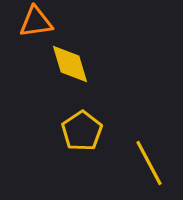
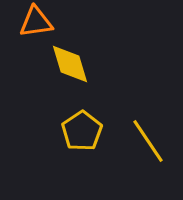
yellow line: moved 1 px left, 22 px up; rotated 6 degrees counterclockwise
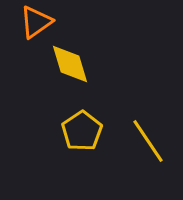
orange triangle: rotated 27 degrees counterclockwise
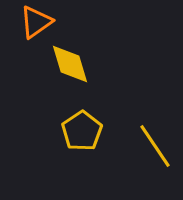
yellow line: moved 7 px right, 5 px down
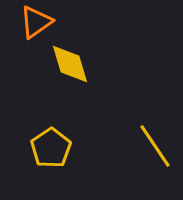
yellow pentagon: moved 31 px left, 17 px down
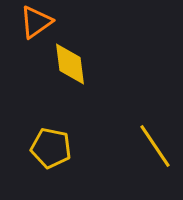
yellow diamond: rotated 9 degrees clockwise
yellow pentagon: rotated 27 degrees counterclockwise
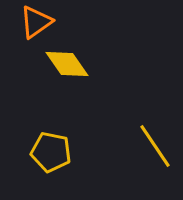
yellow diamond: moved 3 px left; rotated 27 degrees counterclockwise
yellow pentagon: moved 4 px down
